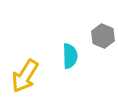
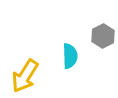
gray hexagon: rotated 10 degrees clockwise
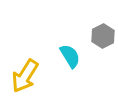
cyan semicircle: rotated 30 degrees counterclockwise
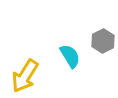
gray hexagon: moved 5 px down
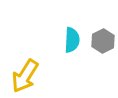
cyan semicircle: moved 2 px right, 16 px up; rotated 35 degrees clockwise
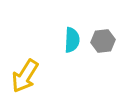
gray hexagon: rotated 20 degrees clockwise
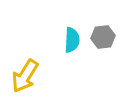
gray hexagon: moved 4 px up
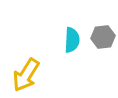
yellow arrow: moved 1 px right, 1 px up
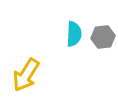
cyan semicircle: moved 2 px right, 6 px up
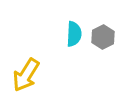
gray hexagon: rotated 20 degrees counterclockwise
